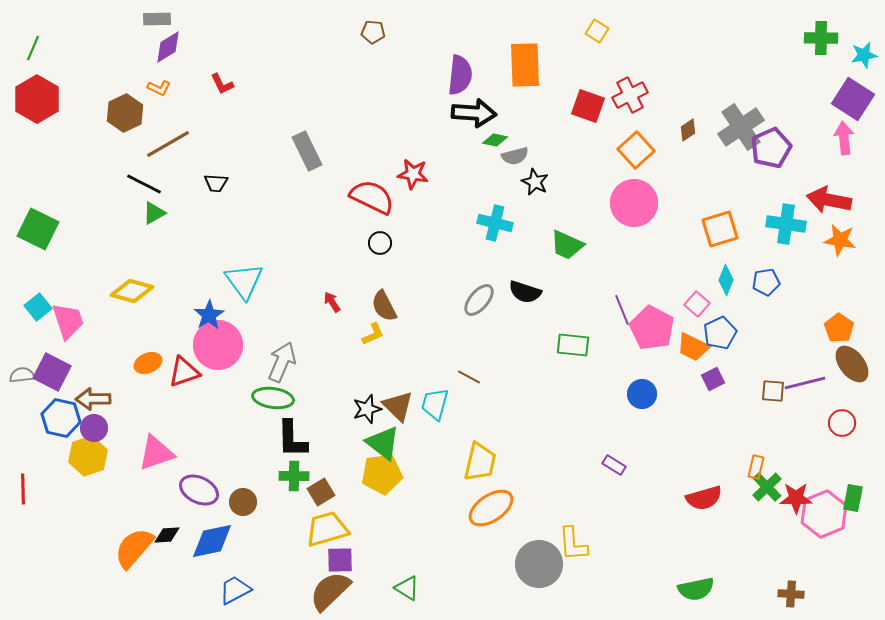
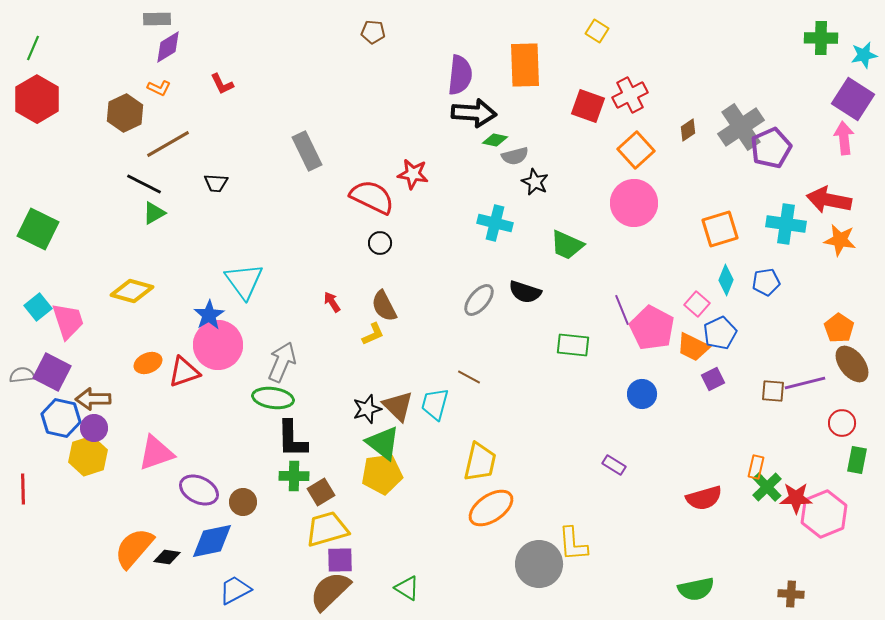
green rectangle at (853, 498): moved 4 px right, 38 px up
black diamond at (167, 535): moved 22 px down; rotated 12 degrees clockwise
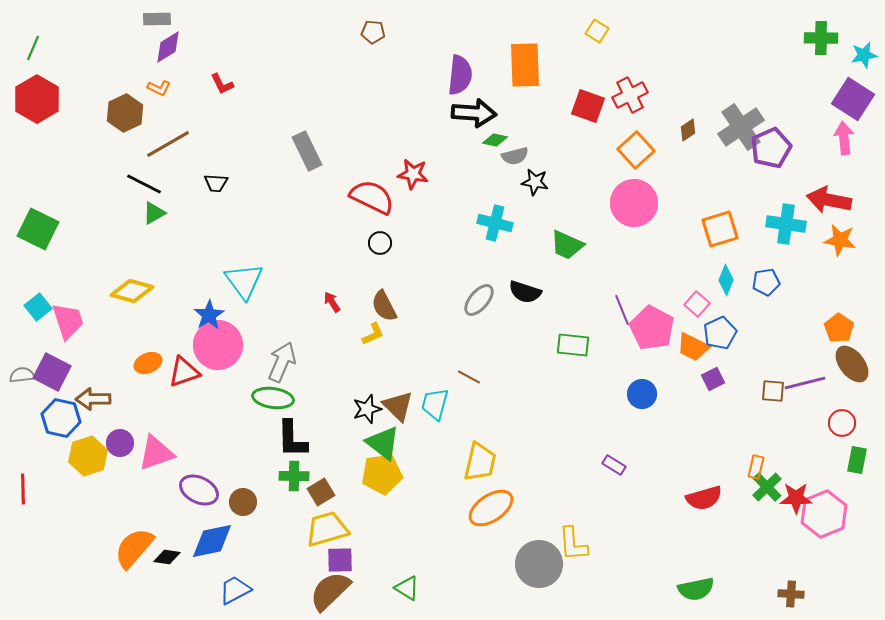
black star at (535, 182): rotated 16 degrees counterclockwise
purple circle at (94, 428): moved 26 px right, 15 px down
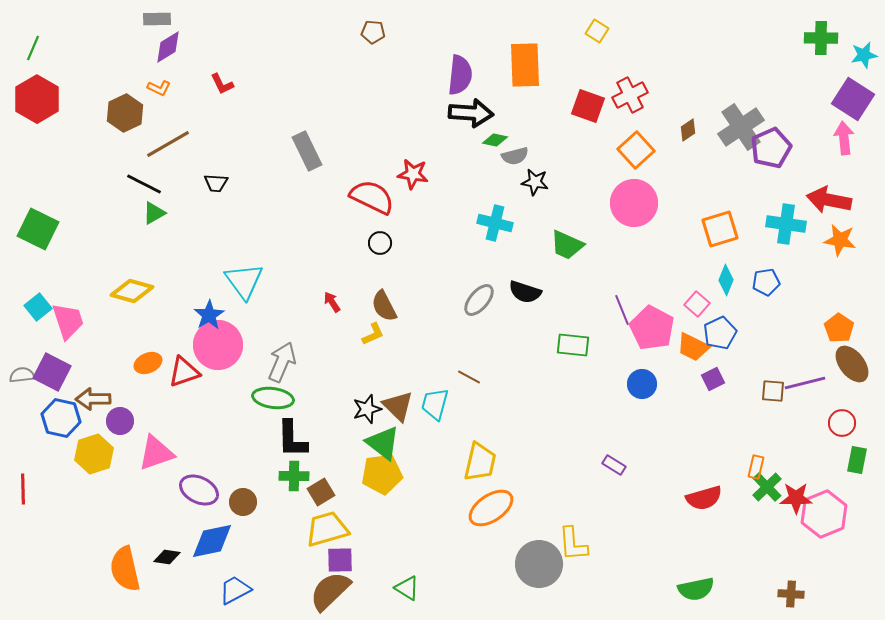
black arrow at (474, 113): moved 3 px left
blue circle at (642, 394): moved 10 px up
purple circle at (120, 443): moved 22 px up
yellow hexagon at (88, 456): moved 6 px right, 2 px up
orange semicircle at (134, 548): moved 9 px left, 21 px down; rotated 54 degrees counterclockwise
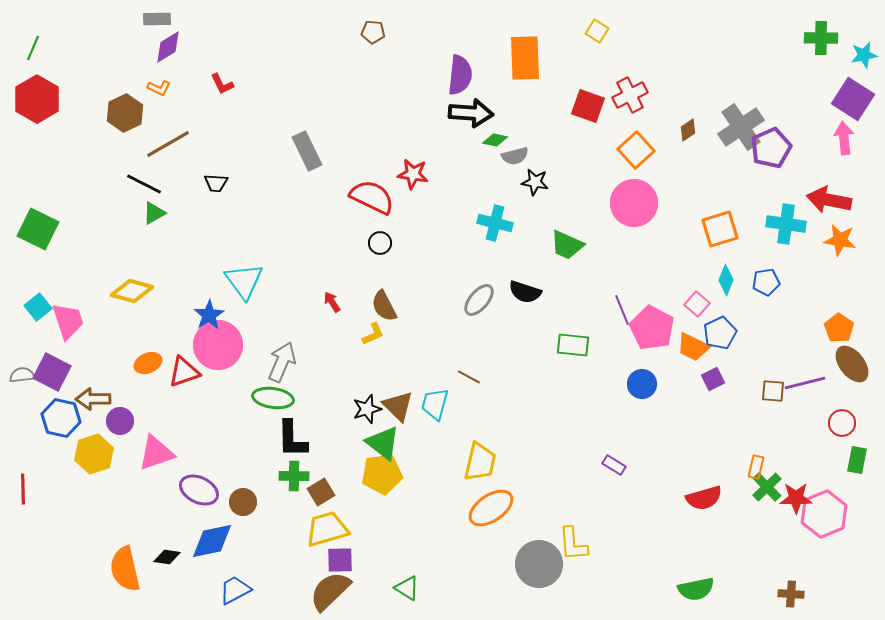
orange rectangle at (525, 65): moved 7 px up
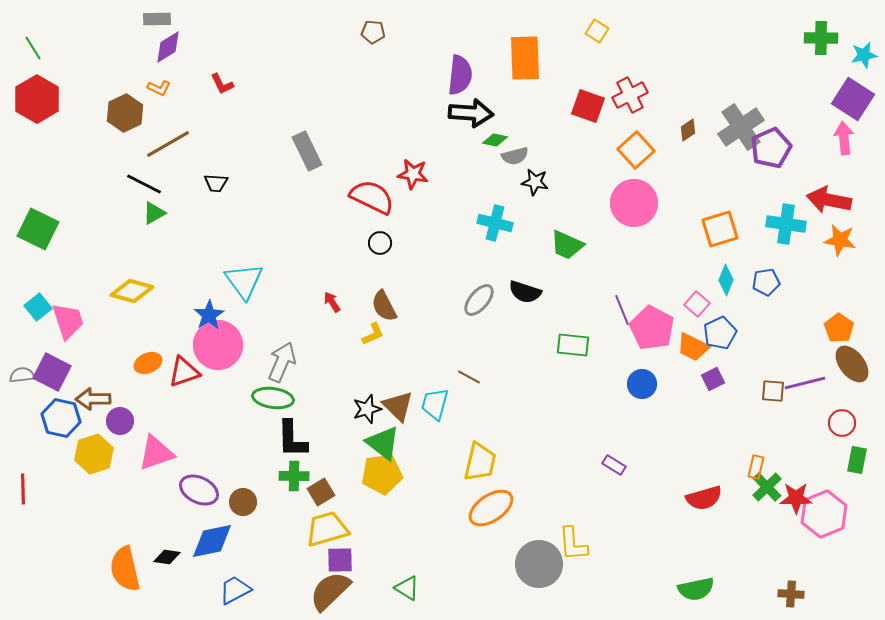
green line at (33, 48): rotated 55 degrees counterclockwise
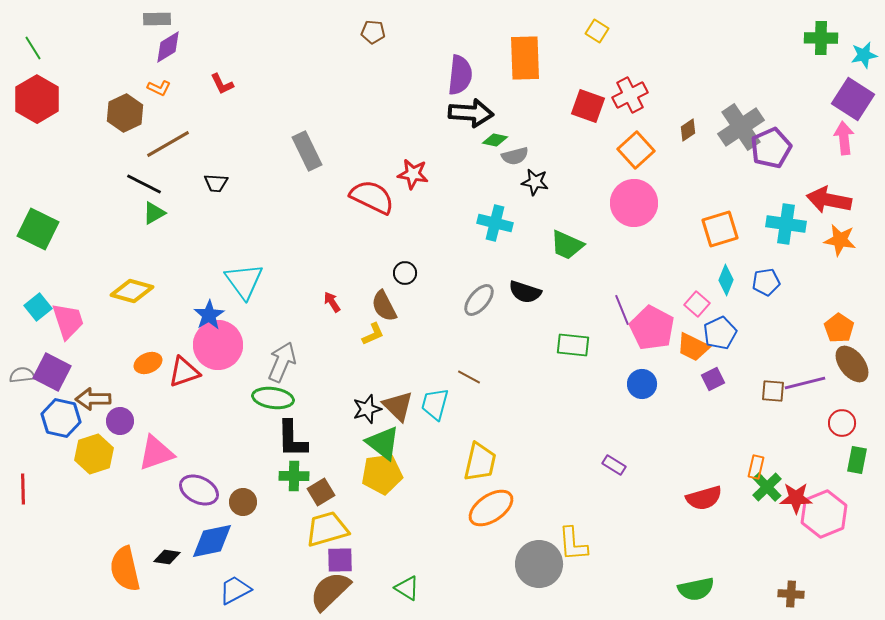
black circle at (380, 243): moved 25 px right, 30 px down
